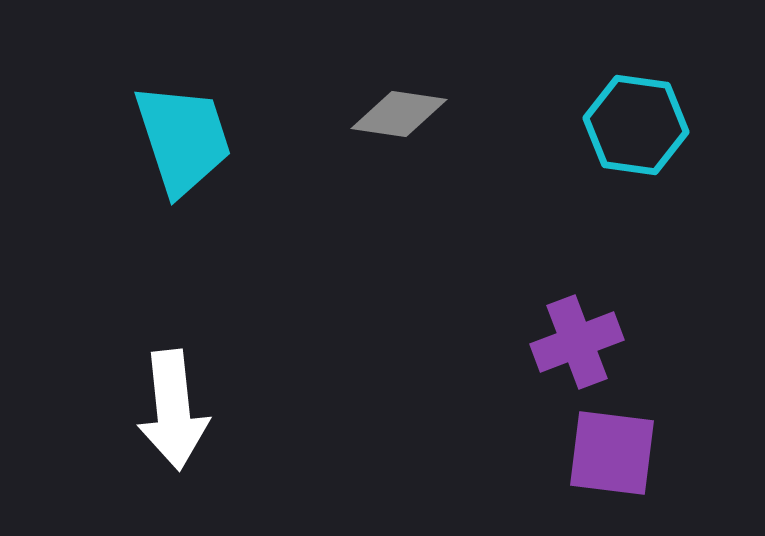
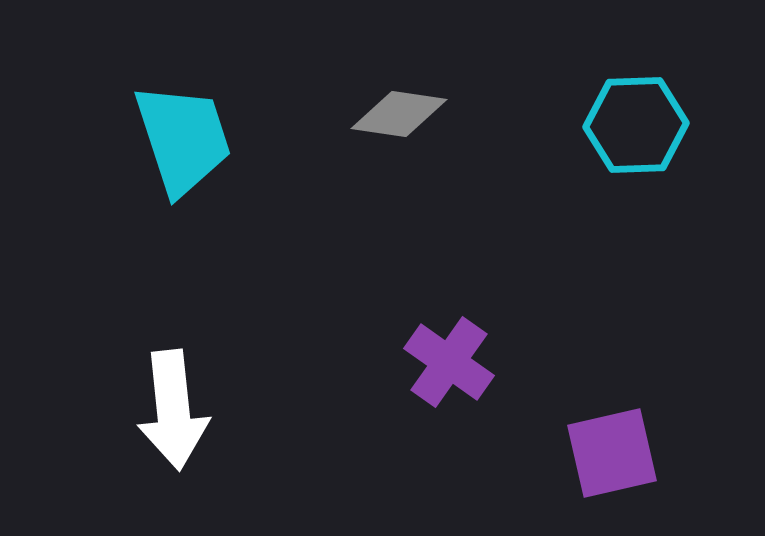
cyan hexagon: rotated 10 degrees counterclockwise
purple cross: moved 128 px left, 20 px down; rotated 34 degrees counterclockwise
purple square: rotated 20 degrees counterclockwise
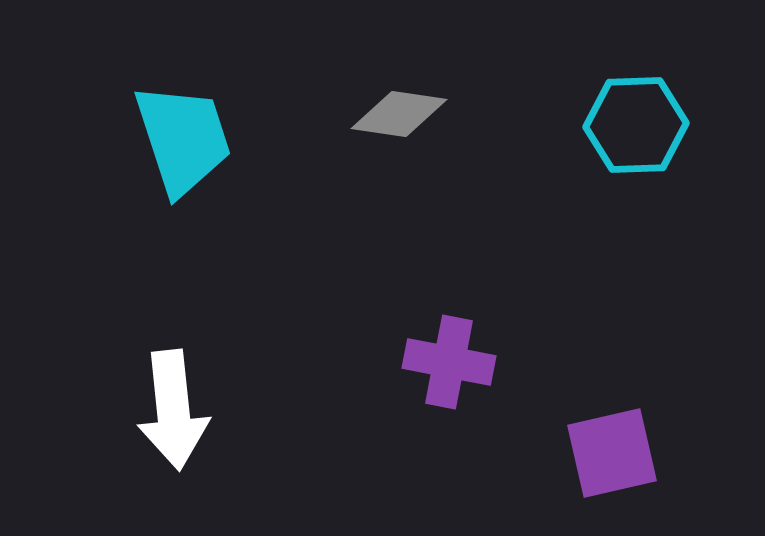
purple cross: rotated 24 degrees counterclockwise
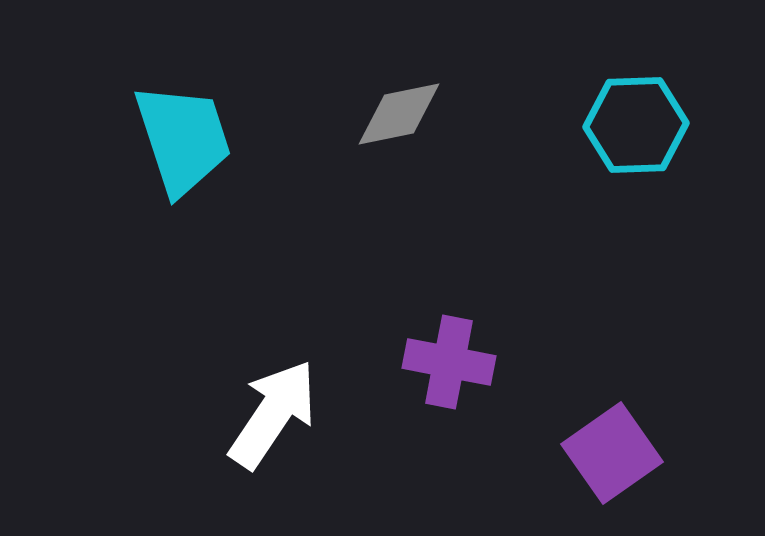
gray diamond: rotated 20 degrees counterclockwise
white arrow: moved 100 px right, 4 px down; rotated 140 degrees counterclockwise
purple square: rotated 22 degrees counterclockwise
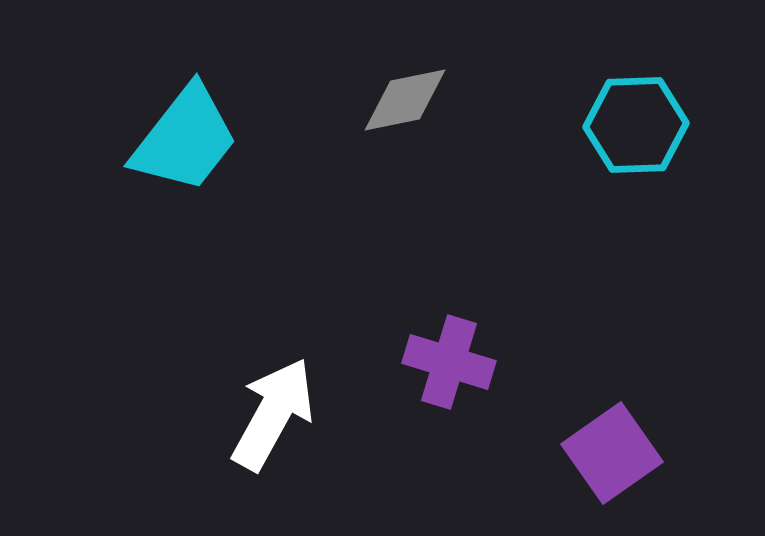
gray diamond: moved 6 px right, 14 px up
cyan trapezoid: moved 2 px right; rotated 56 degrees clockwise
purple cross: rotated 6 degrees clockwise
white arrow: rotated 5 degrees counterclockwise
